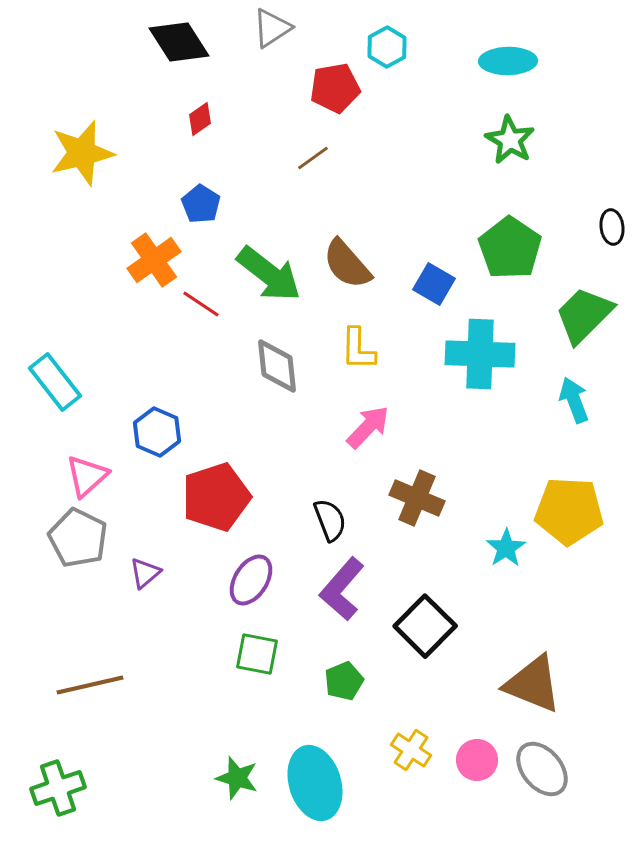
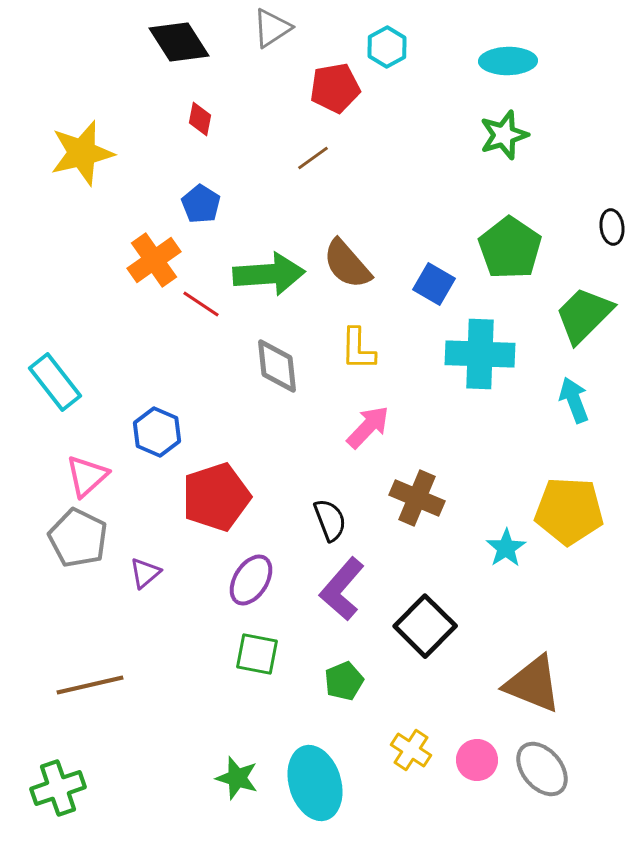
red diamond at (200, 119): rotated 44 degrees counterclockwise
green star at (510, 140): moved 6 px left, 5 px up; rotated 24 degrees clockwise
green arrow at (269, 274): rotated 42 degrees counterclockwise
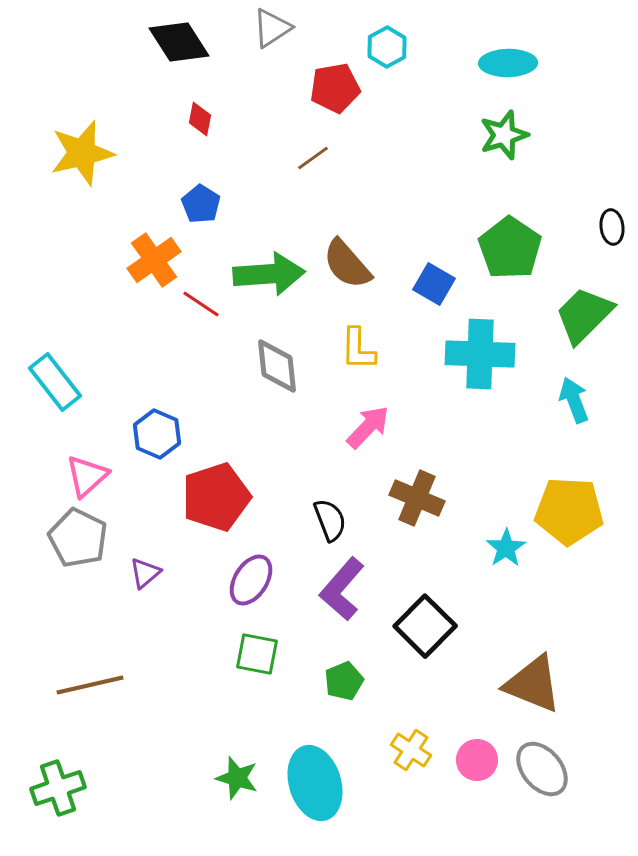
cyan ellipse at (508, 61): moved 2 px down
blue hexagon at (157, 432): moved 2 px down
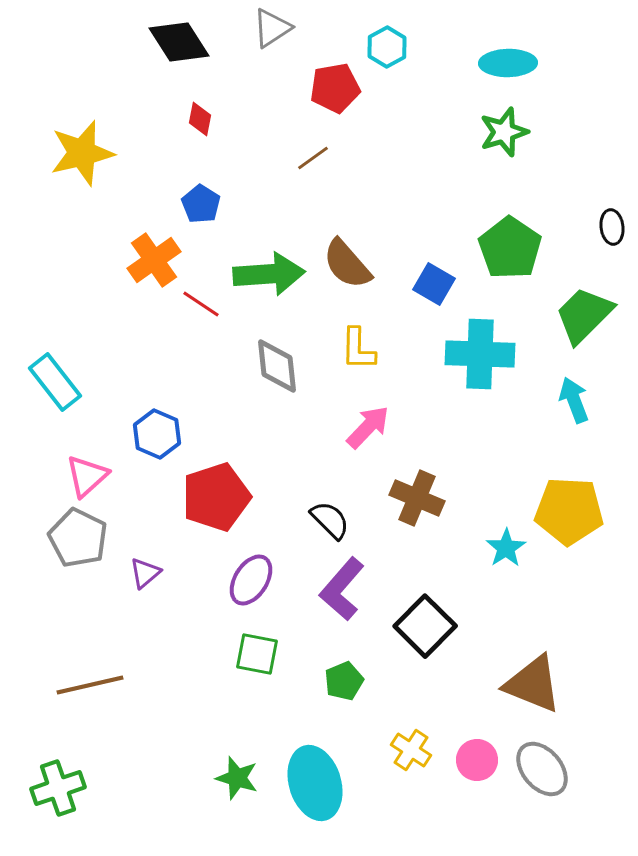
green star at (504, 135): moved 3 px up
black semicircle at (330, 520): rotated 24 degrees counterclockwise
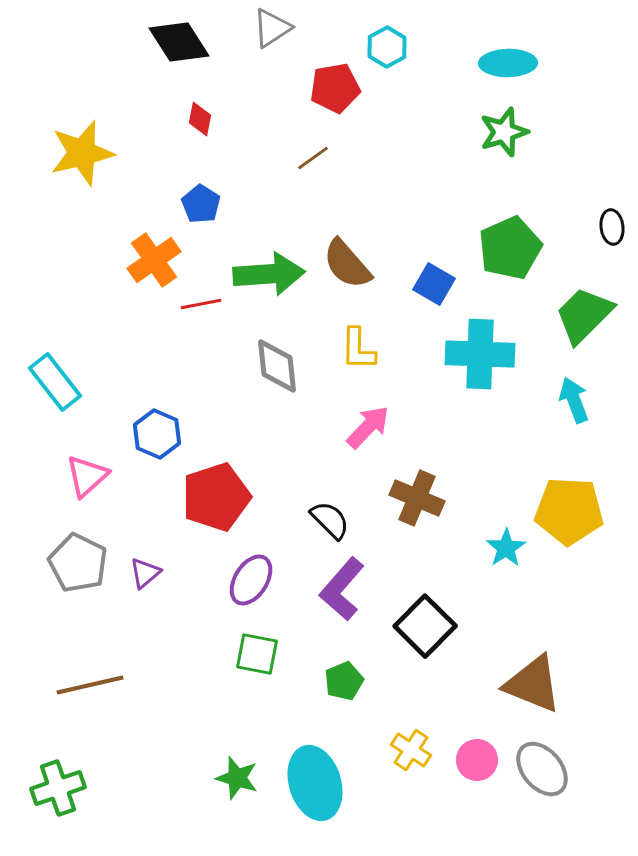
green pentagon at (510, 248): rotated 14 degrees clockwise
red line at (201, 304): rotated 45 degrees counterclockwise
gray pentagon at (78, 538): moved 25 px down
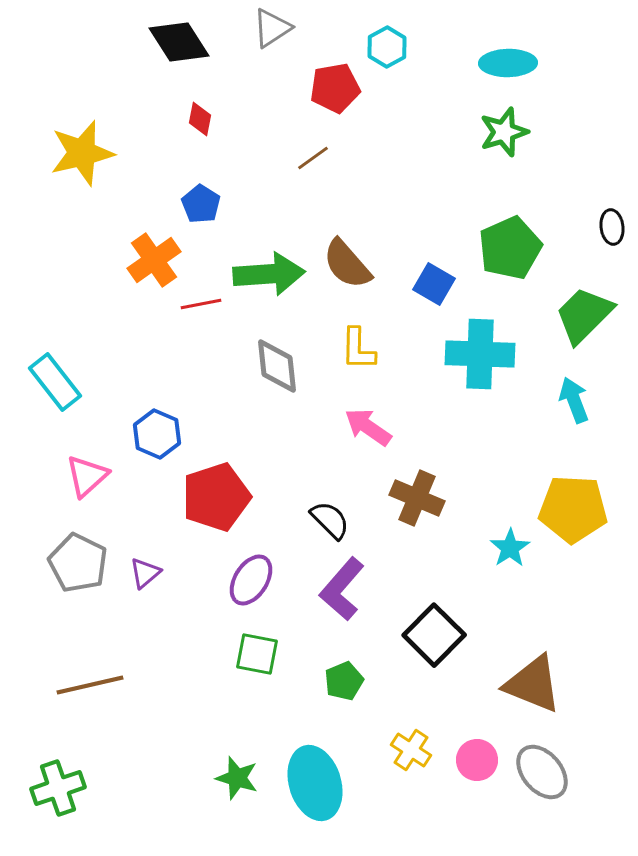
pink arrow at (368, 427): rotated 99 degrees counterclockwise
yellow pentagon at (569, 511): moved 4 px right, 2 px up
cyan star at (506, 548): moved 4 px right
black square at (425, 626): moved 9 px right, 9 px down
gray ellipse at (542, 769): moved 3 px down
